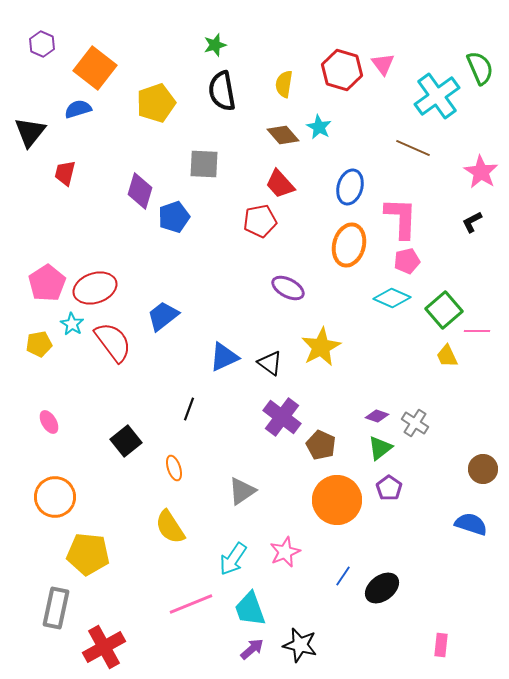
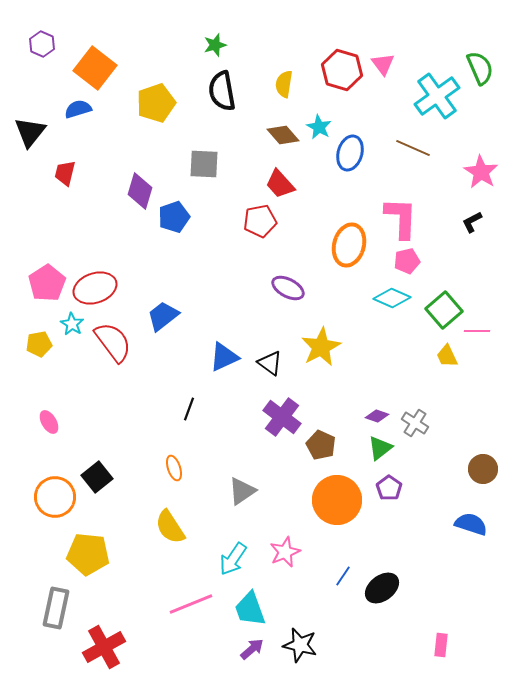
blue ellipse at (350, 187): moved 34 px up
black square at (126, 441): moved 29 px left, 36 px down
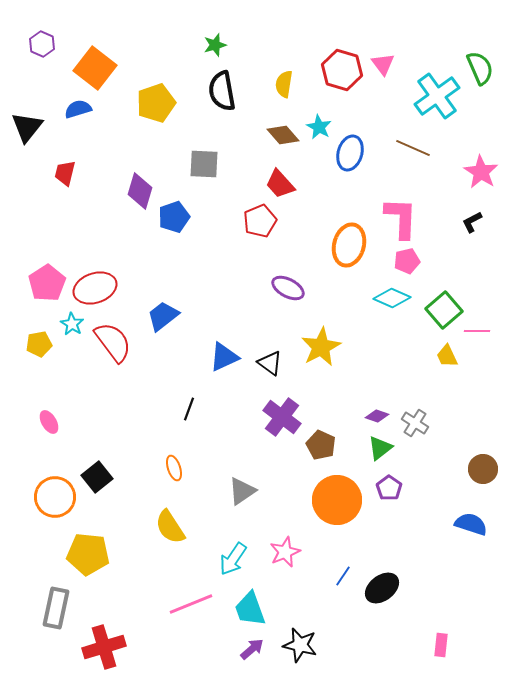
black triangle at (30, 132): moved 3 px left, 5 px up
red pentagon at (260, 221): rotated 12 degrees counterclockwise
red cross at (104, 647): rotated 12 degrees clockwise
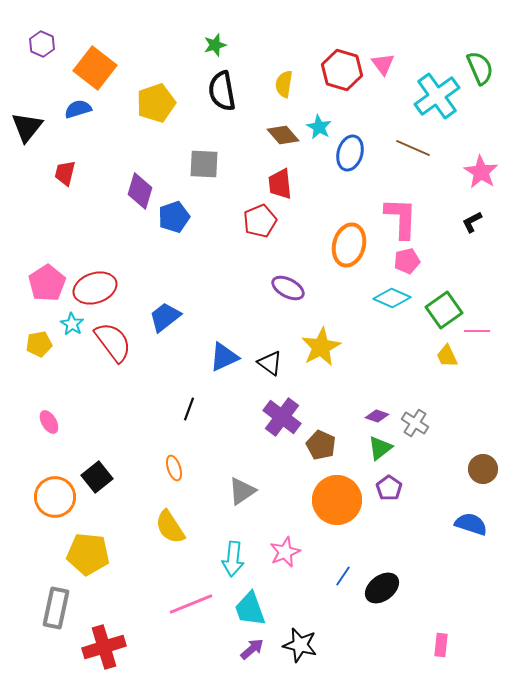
red trapezoid at (280, 184): rotated 36 degrees clockwise
green square at (444, 310): rotated 6 degrees clockwise
blue trapezoid at (163, 316): moved 2 px right, 1 px down
cyan arrow at (233, 559): rotated 28 degrees counterclockwise
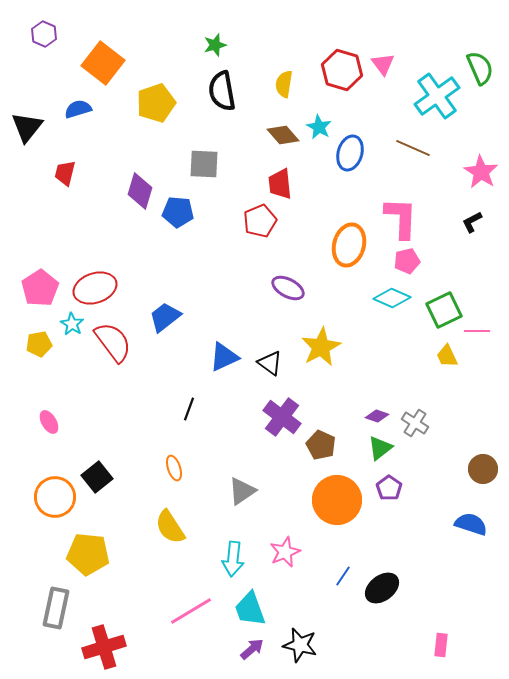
purple hexagon at (42, 44): moved 2 px right, 10 px up
orange square at (95, 68): moved 8 px right, 5 px up
blue pentagon at (174, 217): moved 4 px right, 5 px up; rotated 24 degrees clockwise
pink pentagon at (47, 283): moved 7 px left, 5 px down
green square at (444, 310): rotated 9 degrees clockwise
pink line at (191, 604): moved 7 px down; rotated 9 degrees counterclockwise
